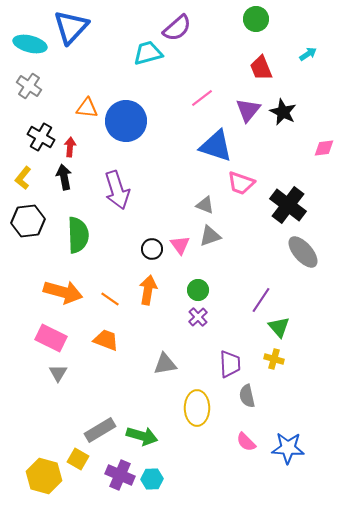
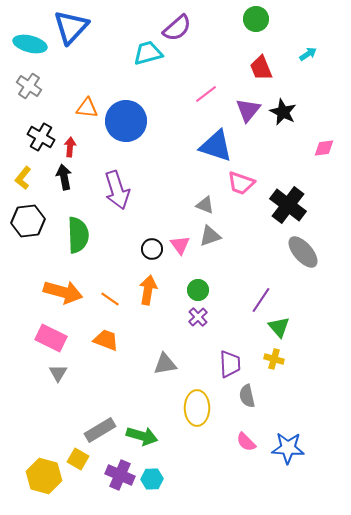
pink line at (202, 98): moved 4 px right, 4 px up
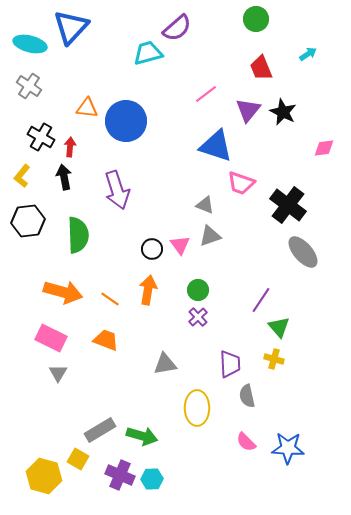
yellow L-shape at (23, 178): moved 1 px left, 2 px up
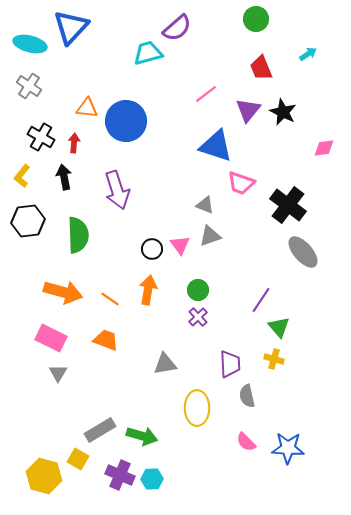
red arrow at (70, 147): moved 4 px right, 4 px up
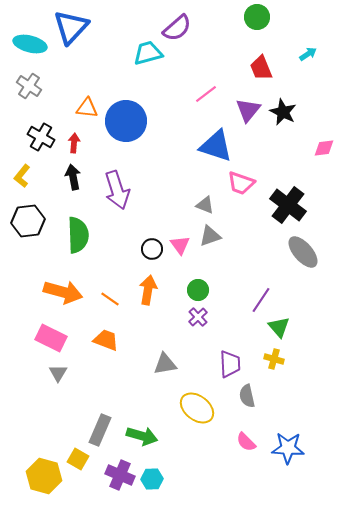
green circle at (256, 19): moved 1 px right, 2 px up
black arrow at (64, 177): moved 9 px right
yellow ellipse at (197, 408): rotated 52 degrees counterclockwise
gray rectangle at (100, 430): rotated 36 degrees counterclockwise
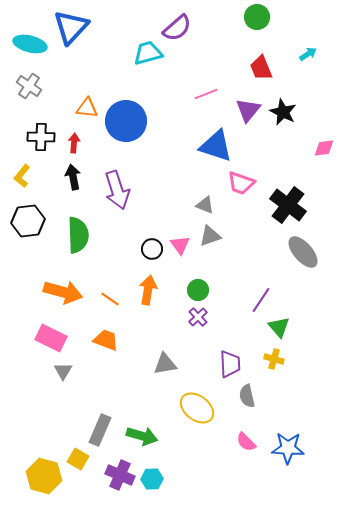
pink line at (206, 94): rotated 15 degrees clockwise
black cross at (41, 137): rotated 28 degrees counterclockwise
gray triangle at (58, 373): moved 5 px right, 2 px up
